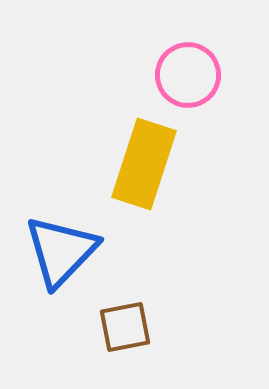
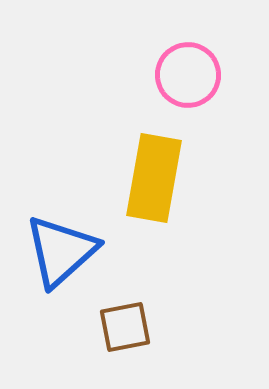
yellow rectangle: moved 10 px right, 14 px down; rotated 8 degrees counterclockwise
blue triangle: rotated 4 degrees clockwise
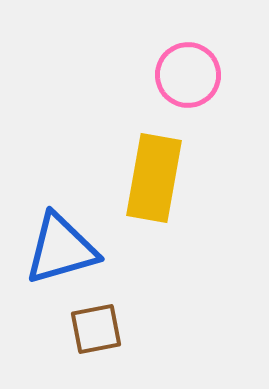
blue triangle: moved 2 px up; rotated 26 degrees clockwise
brown square: moved 29 px left, 2 px down
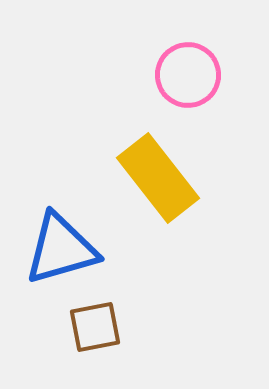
yellow rectangle: moved 4 px right; rotated 48 degrees counterclockwise
brown square: moved 1 px left, 2 px up
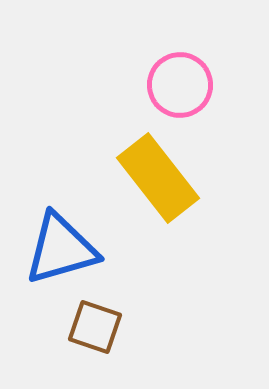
pink circle: moved 8 px left, 10 px down
brown square: rotated 30 degrees clockwise
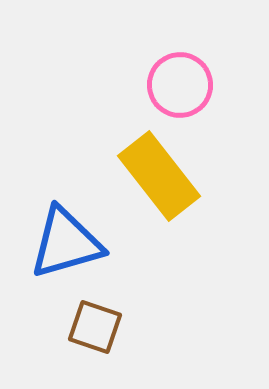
yellow rectangle: moved 1 px right, 2 px up
blue triangle: moved 5 px right, 6 px up
